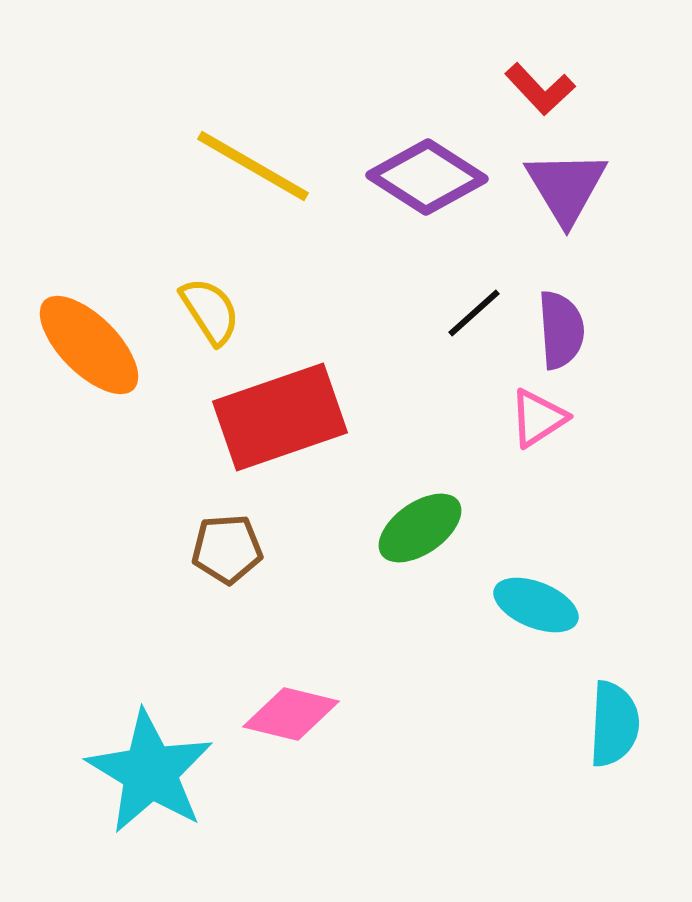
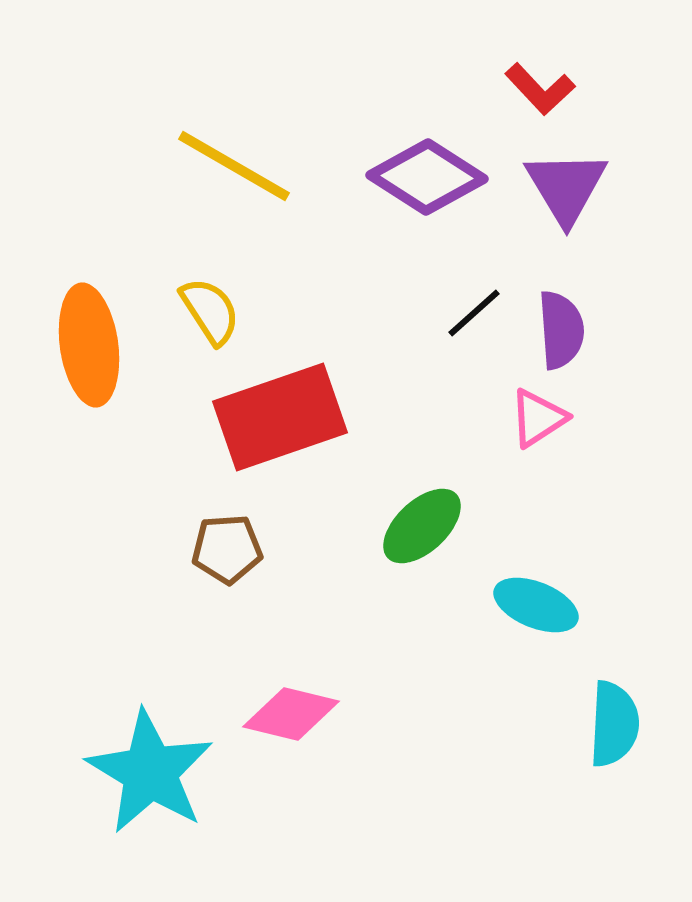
yellow line: moved 19 px left
orange ellipse: rotated 37 degrees clockwise
green ellipse: moved 2 px right, 2 px up; rotated 8 degrees counterclockwise
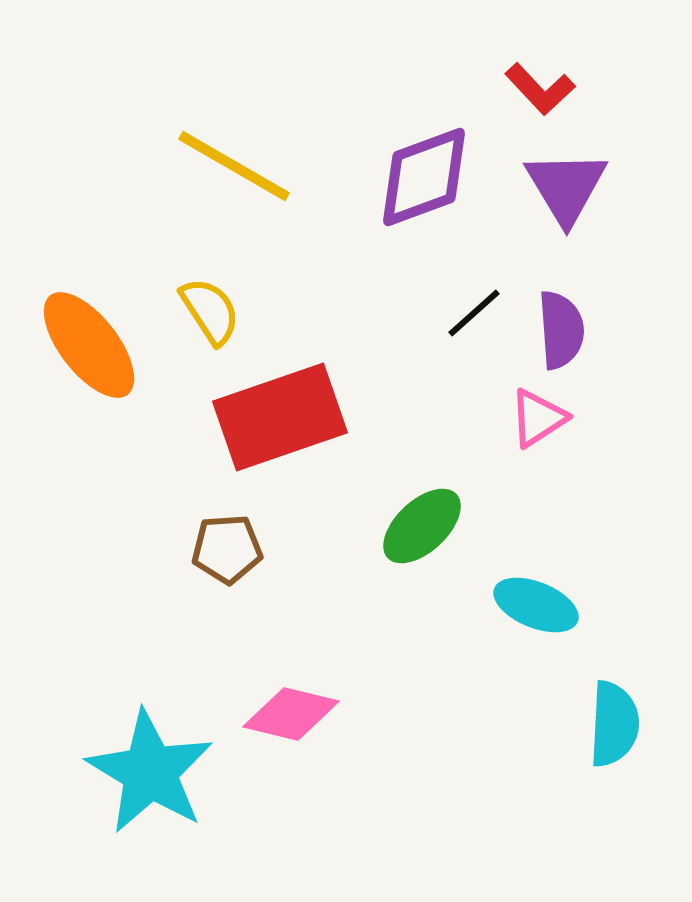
purple diamond: moved 3 px left; rotated 53 degrees counterclockwise
orange ellipse: rotated 30 degrees counterclockwise
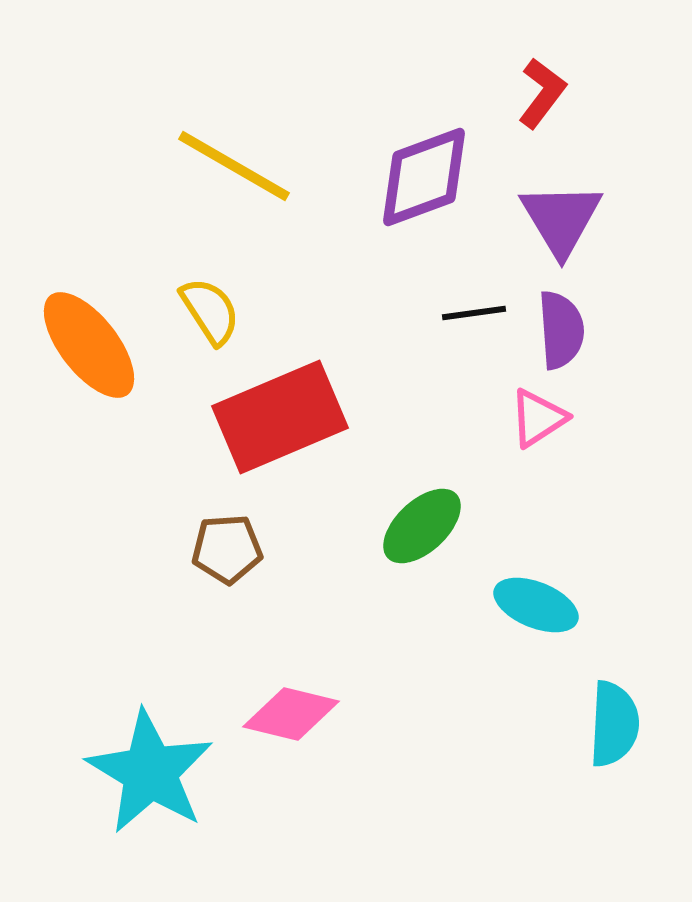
red L-shape: moved 2 px right, 4 px down; rotated 100 degrees counterclockwise
purple triangle: moved 5 px left, 32 px down
black line: rotated 34 degrees clockwise
red rectangle: rotated 4 degrees counterclockwise
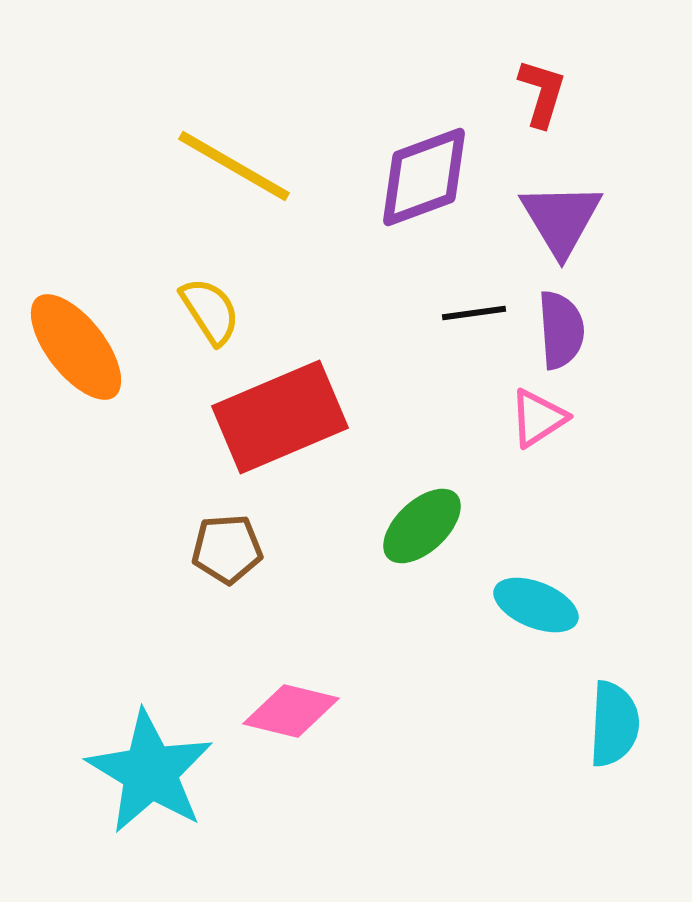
red L-shape: rotated 20 degrees counterclockwise
orange ellipse: moved 13 px left, 2 px down
pink diamond: moved 3 px up
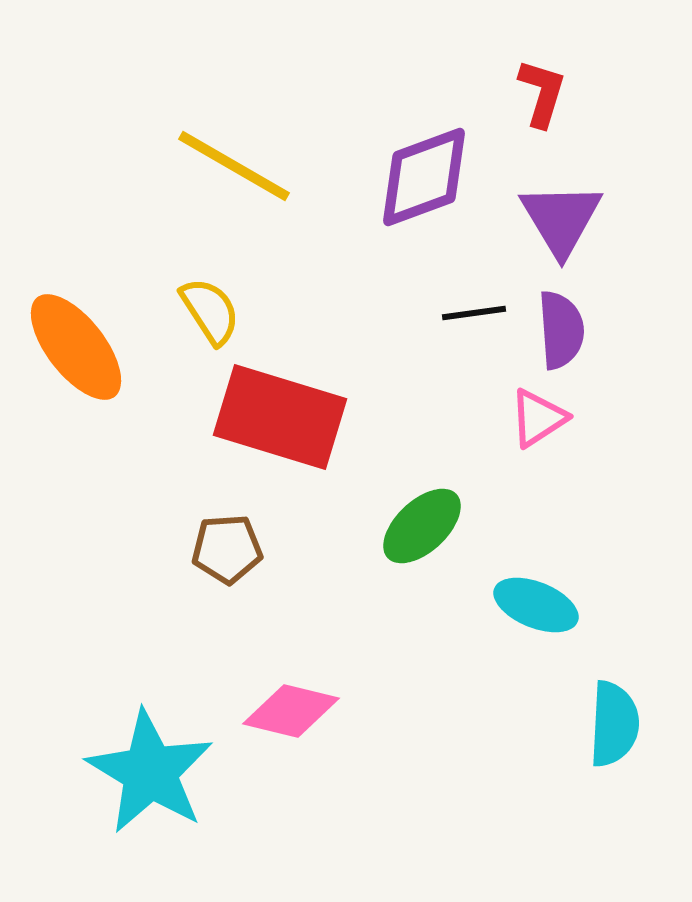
red rectangle: rotated 40 degrees clockwise
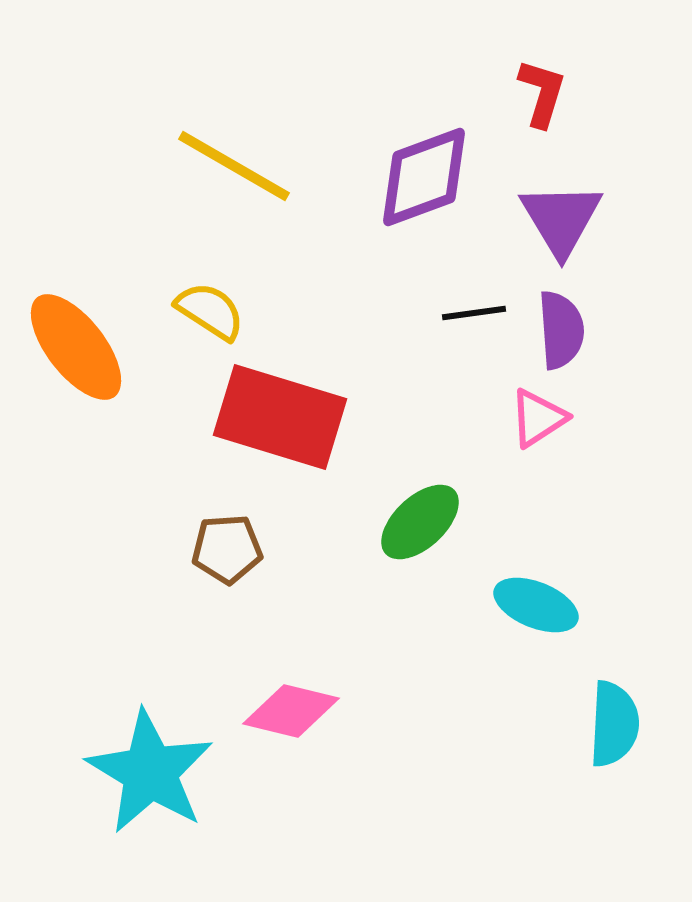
yellow semicircle: rotated 24 degrees counterclockwise
green ellipse: moved 2 px left, 4 px up
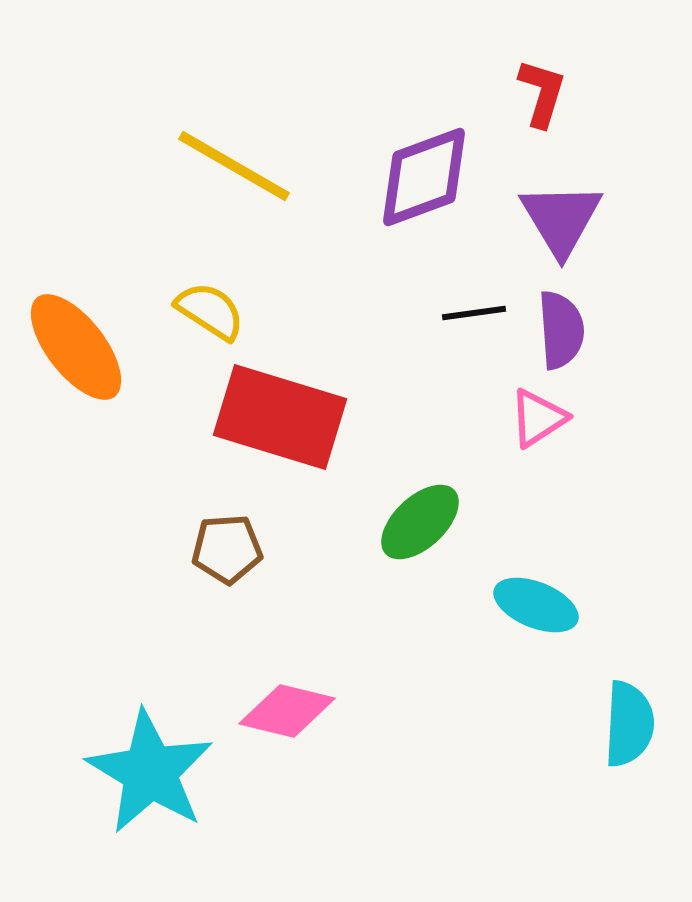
pink diamond: moved 4 px left
cyan semicircle: moved 15 px right
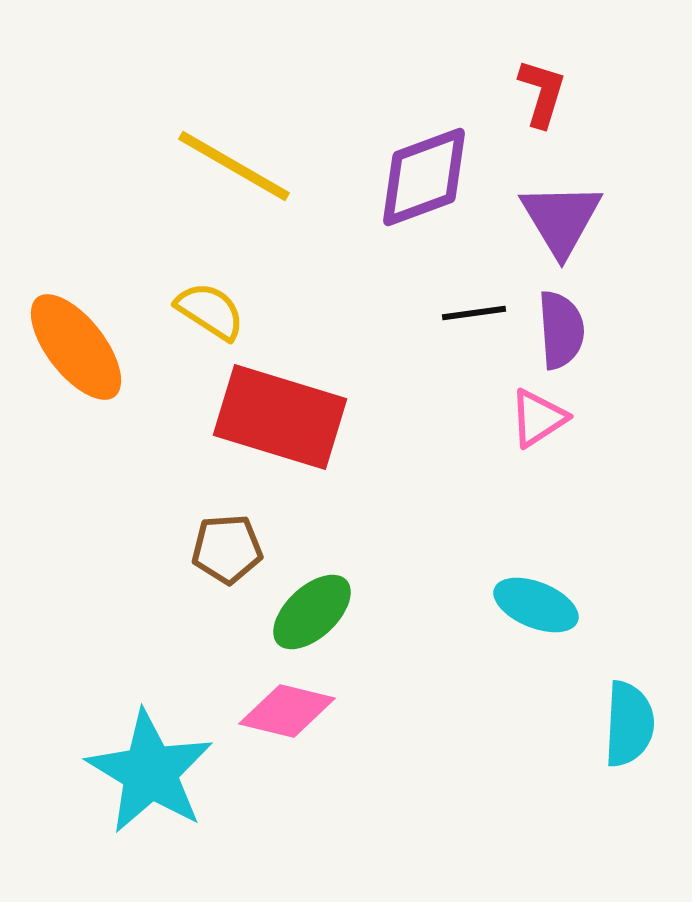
green ellipse: moved 108 px left, 90 px down
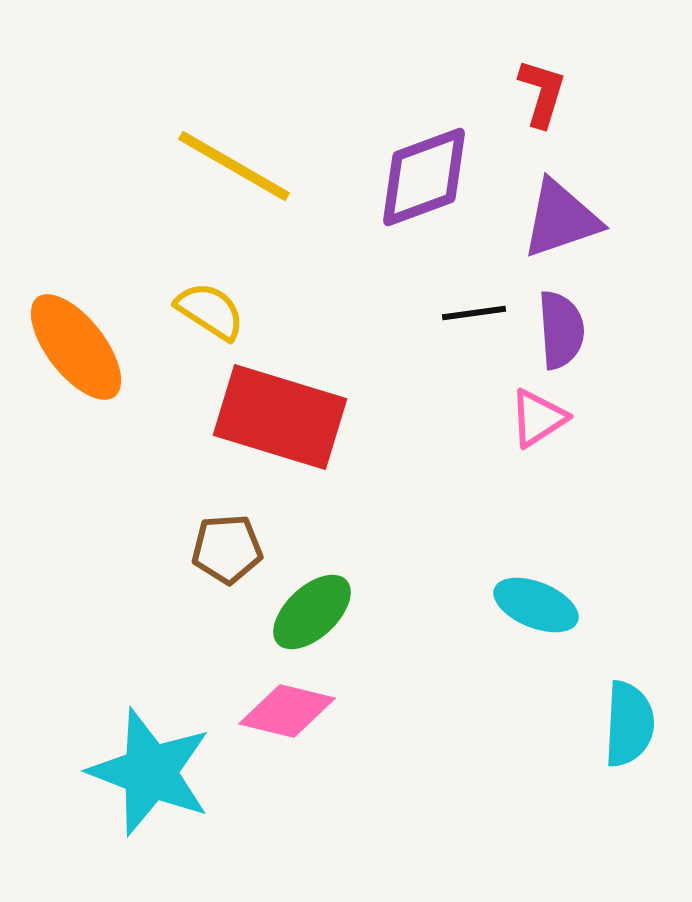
purple triangle: rotated 42 degrees clockwise
cyan star: rotated 10 degrees counterclockwise
